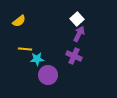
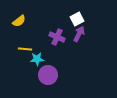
white square: rotated 16 degrees clockwise
purple cross: moved 17 px left, 19 px up
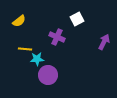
purple arrow: moved 25 px right, 8 px down
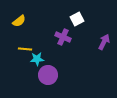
purple cross: moved 6 px right
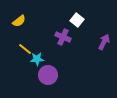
white square: moved 1 px down; rotated 24 degrees counterclockwise
yellow line: rotated 32 degrees clockwise
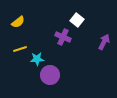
yellow semicircle: moved 1 px left, 1 px down
yellow line: moved 5 px left; rotated 56 degrees counterclockwise
purple circle: moved 2 px right
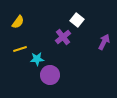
yellow semicircle: rotated 16 degrees counterclockwise
purple cross: rotated 28 degrees clockwise
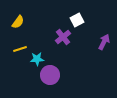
white square: rotated 24 degrees clockwise
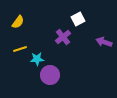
white square: moved 1 px right, 1 px up
purple arrow: rotated 98 degrees counterclockwise
